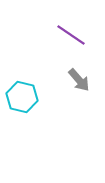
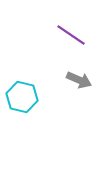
gray arrow: rotated 25 degrees counterclockwise
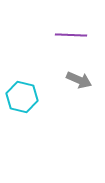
purple line: rotated 32 degrees counterclockwise
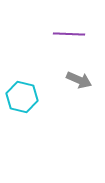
purple line: moved 2 px left, 1 px up
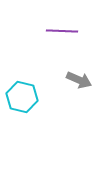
purple line: moved 7 px left, 3 px up
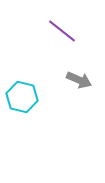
purple line: rotated 36 degrees clockwise
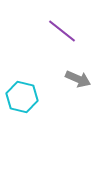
gray arrow: moved 1 px left, 1 px up
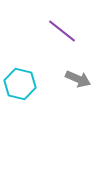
cyan hexagon: moved 2 px left, 13 px up
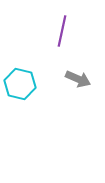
purple line: rotated 64 degrees clockwise
